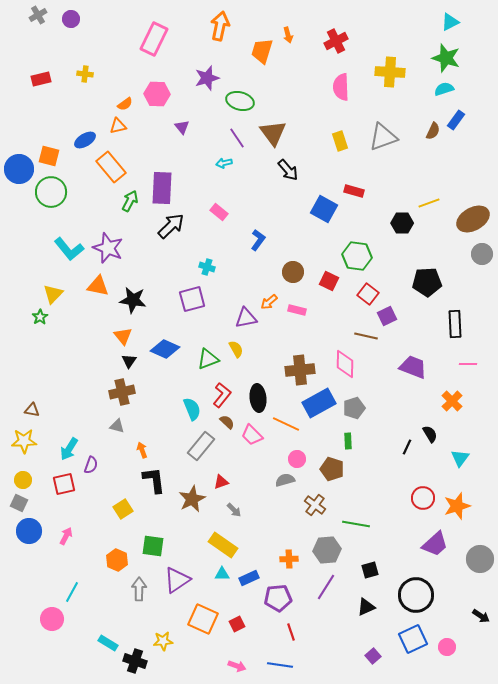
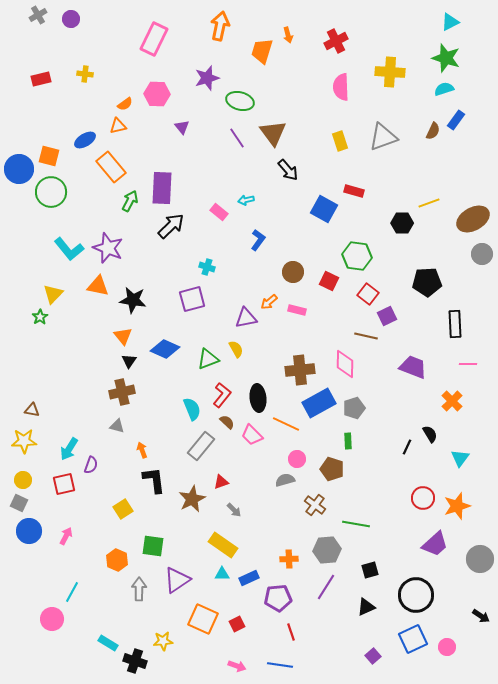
cyan arrow at (224, 163): moved 22 px right, 37 px down
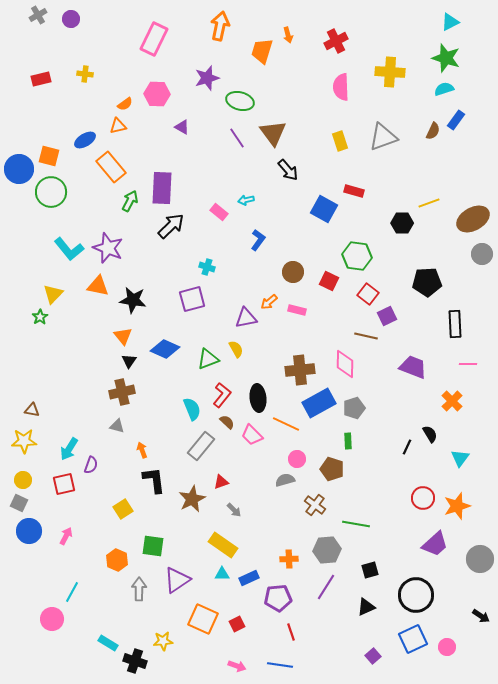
purple triangle at (182, 127): rotated 21 degrees counterclockwise
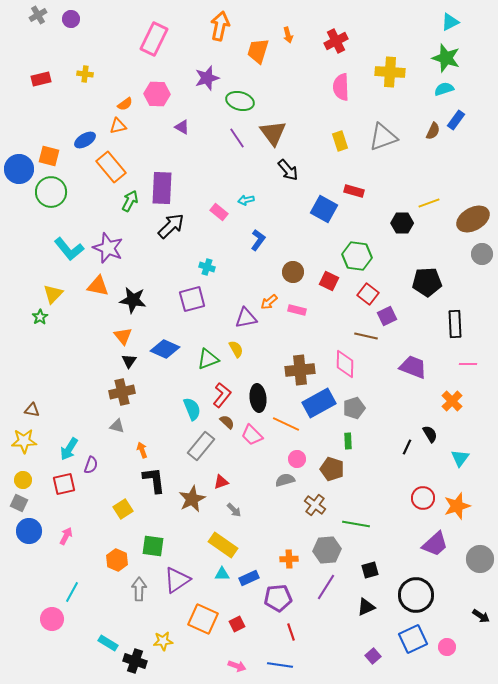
orange trapezoid at (262, 51): moved 4 px left
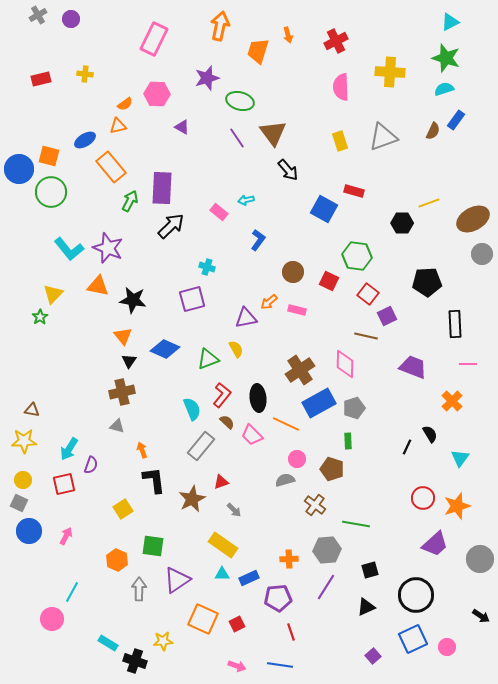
brown cross at (300, 370): rotated 28 degrees counterclockwise
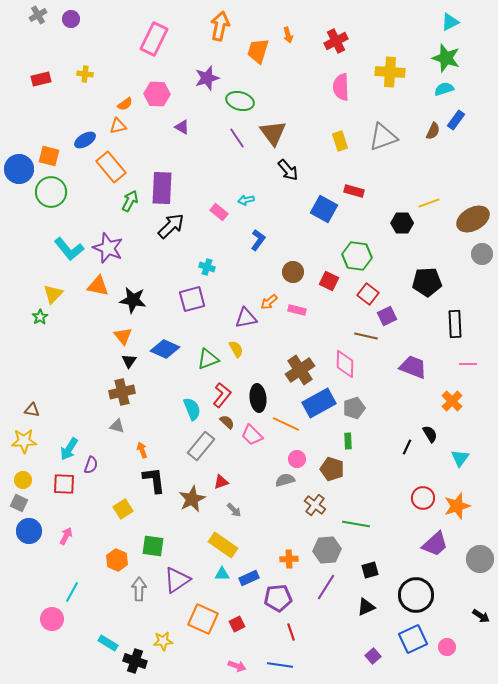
red square at (64, 484): rotated 15 degrees clockwise
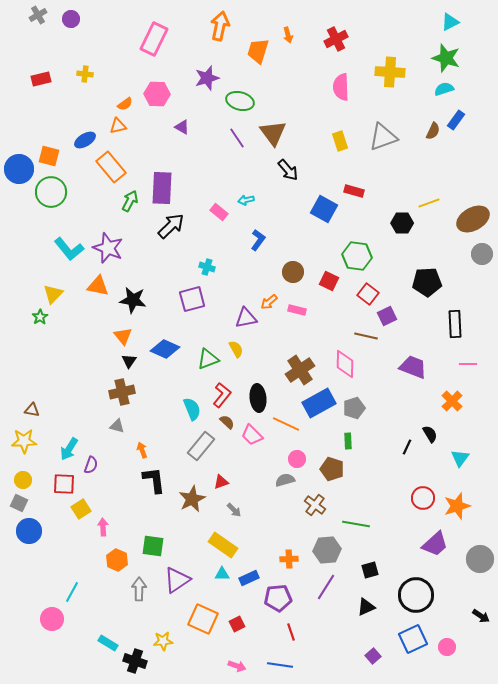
red cross at (336, 41): moved 2 px up
yellow square at (123, 509): moved 42 px left
pink arrow at (66, 536): moved 37 px right, 9 px up; rotated 30 degrees counterclockwise
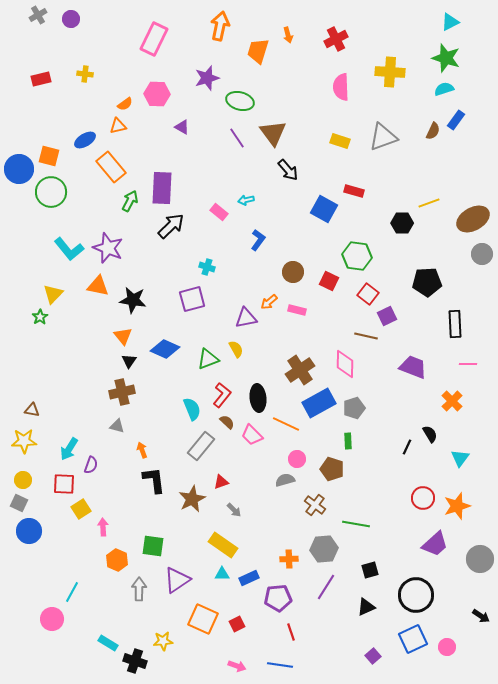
yellow rectangle at (340, 141): rotated 54 degrees counterclockwise
gray hexagon at (327, 550): moved 3 px left, 1 px up
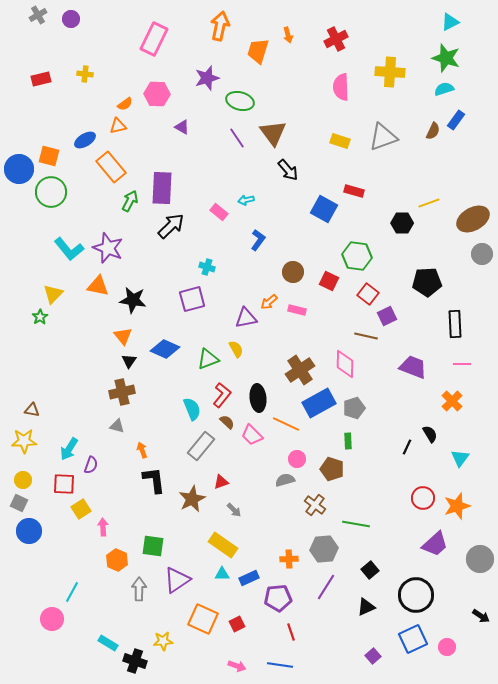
pink line at (468, 364): moved 6 px left
black square at (370, 570): rotated 24 degrees counterclockwise
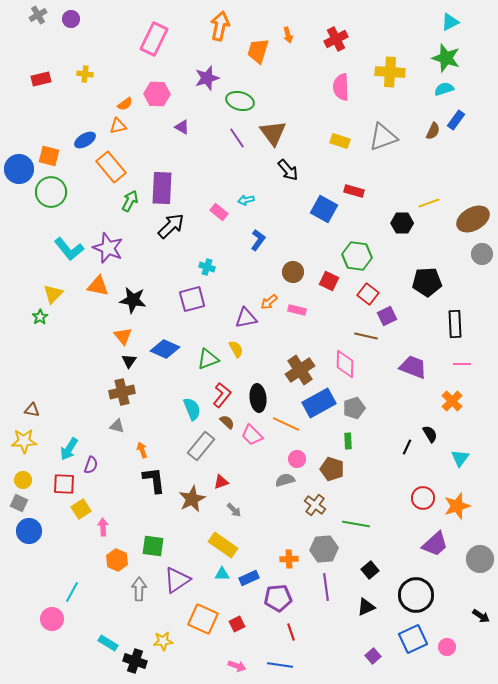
purple line at (326, 587): rotated 40 degrees counterclockwise
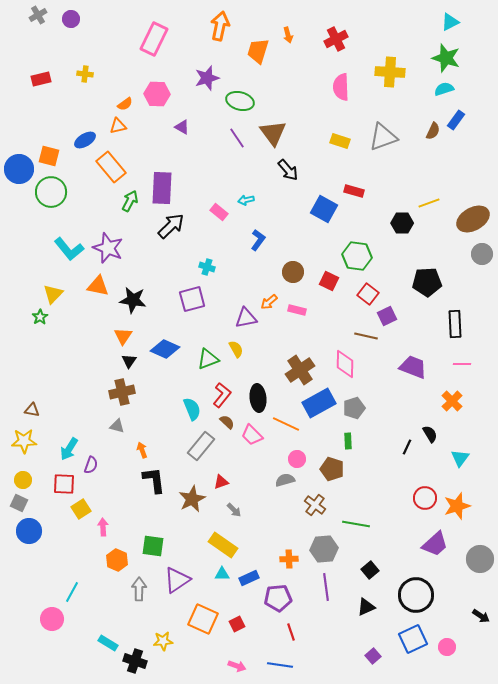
orange triangle at (123, 336): rotated 12 degrees clockwise
red circle at (423, 498): moved 2 px right
